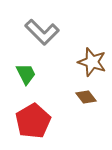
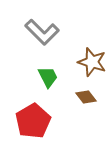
green trapezoid: moved 22 px right, 3 px down
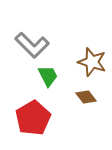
gray L-shape: moved 10 px left, 13 px down
green trapezoid: moved 1 px up
red pentagon: moved 3 px up
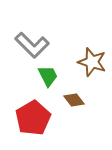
brown diamond: moved 12 px left, 3 px down
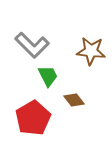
brown star: moved 1 px left, 11 px up; rotated 12 degrees counterclockwise
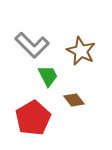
brown star: moved 10 px left; rotated 20 degrees clockwise
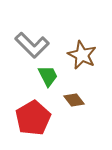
brown star: moved 1 px right, 4 px down
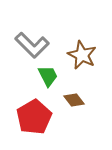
red pentagon: moved 1 px right, 1 px up
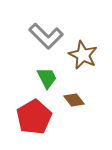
gray L-shape: moved 14 px right, 9 px up
brown star: moved 1 px right
green trapezoid: moved 1 px left, 2 px down
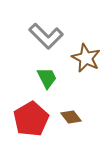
brown star: moved 3 px right, 3 px down
brown diamond: moved 3 px left, 17 px down
red pentagon: moved 3 px left, 2 px down
